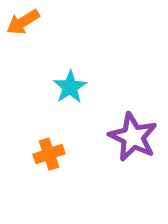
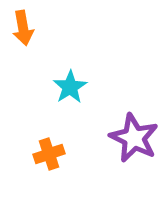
orange arrow: moved 6 px down; rotated 68 degrees counterclockwise
purple star: moved 1 px right, 1 px down
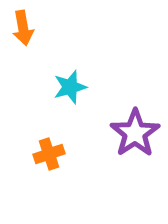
cyan star: rotated 16 degrees clockwise
purple star: moved 1 px right, 5 px up; rotated 12 degrees clockwise
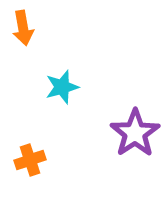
cyan star: moved 8 px left
orange cross: moved 19 px left, 6 px down
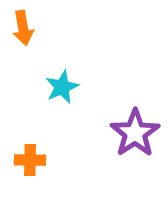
cyan star: rotated 8 degrees counterclockwise
orange cross: rotated 20 degrees clockwise
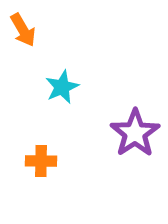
orange arrow: moved 2 px down; rotated 20 degrees counterclockwise
orange cross: moved 11 px right, 1 px down
